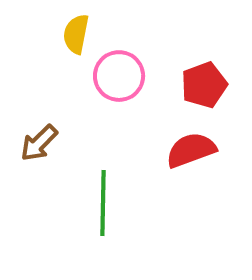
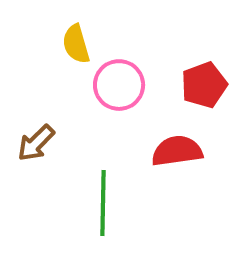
yellow semicircle: moved 10 px down; rotated 27 degrees counterclockwise
pink circle: moved 9 px down
brown arrow: moved 3 px left
red semicircle: moved 14 px left, 1 px down; rotated 12 degrees clockwise
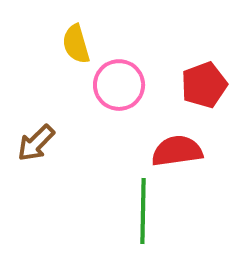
green line: moved 40 px right, 8 px down
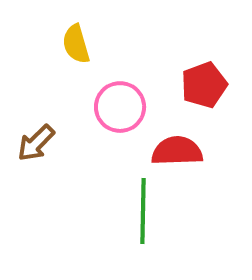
pink circle: moved 1 px right, 22 px down
red semicircle: rotated 6 degrees clockwise
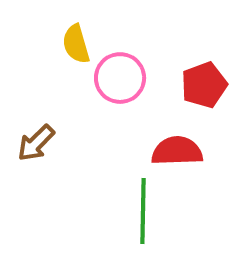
pink circle: moved 29 px up
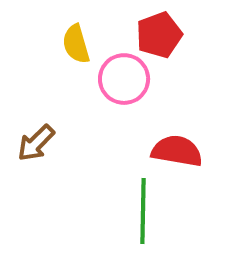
pink circle: moved 4 px right, 1 px down
red pentagon: moved 45 px left, 50 px up
red semicircle: rotated 12 degrees clockwise
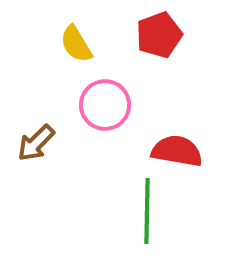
yellow semicircle: rotated 15 degrees counterclockwise
pink circle: moved 19 px left, 26 px down
green line: moved 4 px right
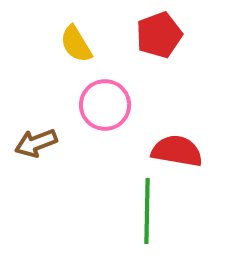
brown arrow: rotated 24 degrees clockwise
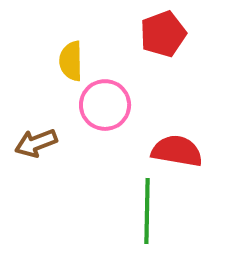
red pentagon: moved 4 px right, 1 px up
yellow semicircle: moved 5 px left, 17 px down; rotated 30 degrees clockwise
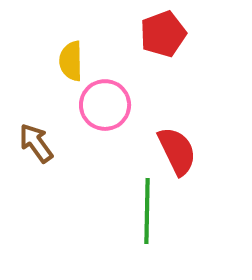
brown arrow: rotated 75 degrees clockwise
red semicircle: rotated 54 degrees clockwise
